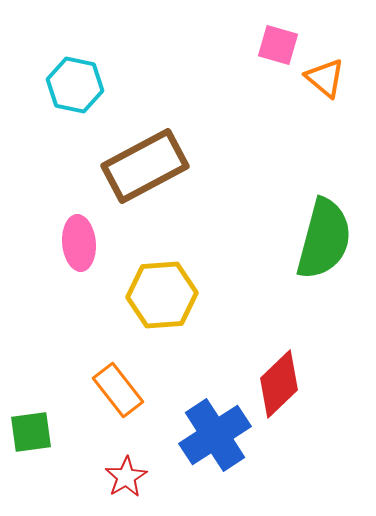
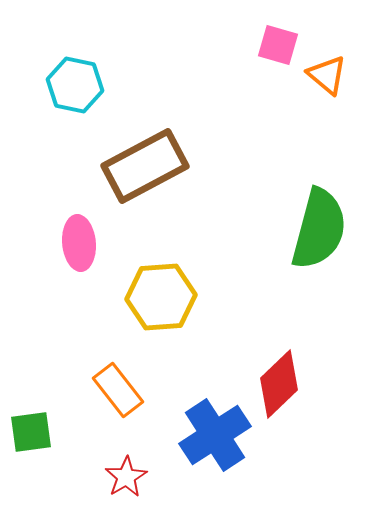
orange triangle: moved 2 px right, 3 px up
green semicircle: moved 5 px left, 10 px up
yellow hexagon: moved 1 px left, 2 px down
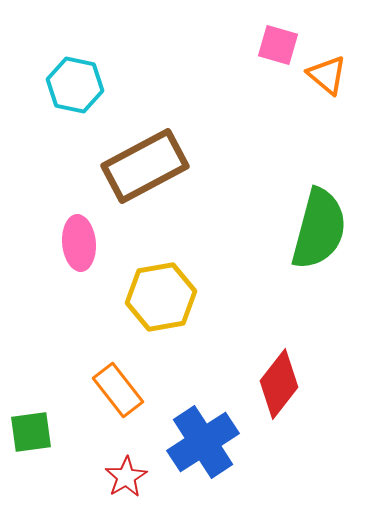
yellow hexagon: rotated 6 degrees counterclockwise
red diamond: rotated 8 degrees counterclockwise
blue cross: moved 12 px left, 7 px down
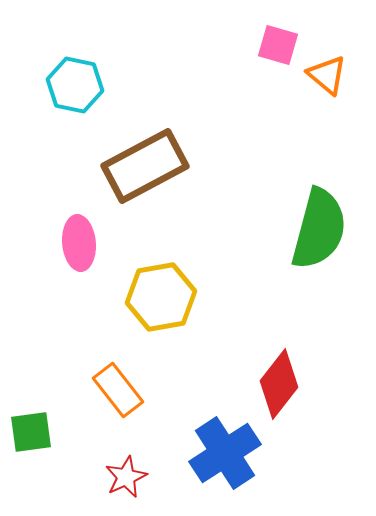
blue cross: moved 22 px right, 11 px down
red star: rotated 6 degrees clockwise
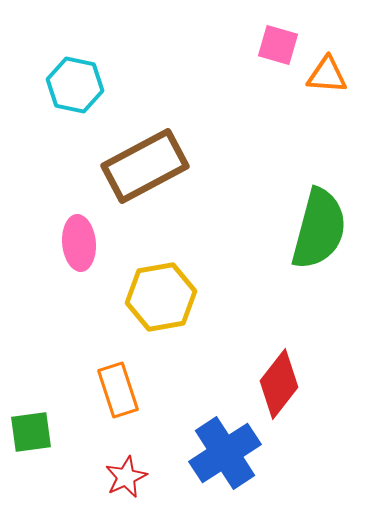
orange triangle: rotated 36 degrees counterclockwise
orange rectangle: rotated 20 degrees clockwise
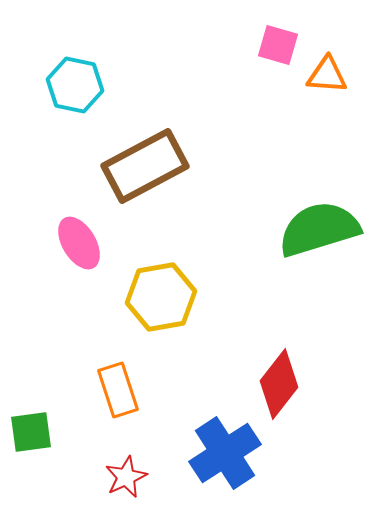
green semicircle: rotated 122 degrees counterclockwise
pink ellipse: rotated 26 degrees counterclockwise
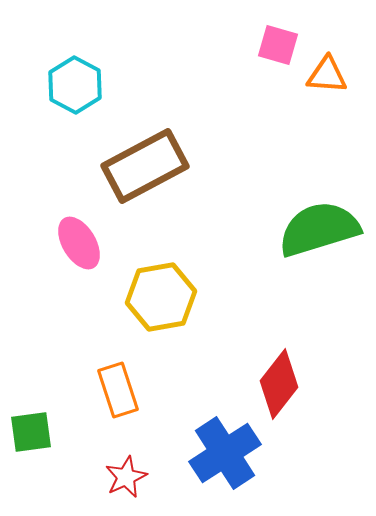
cyan hexagon: rotated 16 degrees clockwise
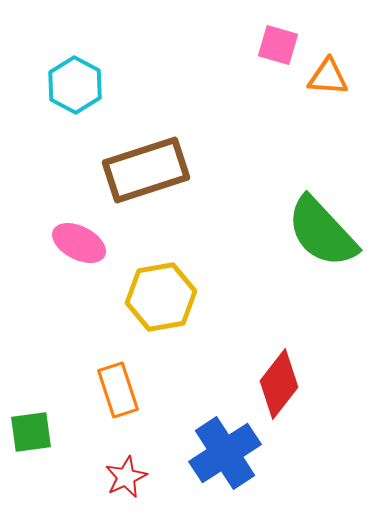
orange triangle: moved 1 px right, 2 px down
brown rectangle: moved 1 px right, 4 px down; rotated 10 degrees clockwise
green semicircle: moved 3 px right, 3 px down; rotated 116 degrees counterclockwise
pink ellipse: rotated 32 degrees counterclockwise
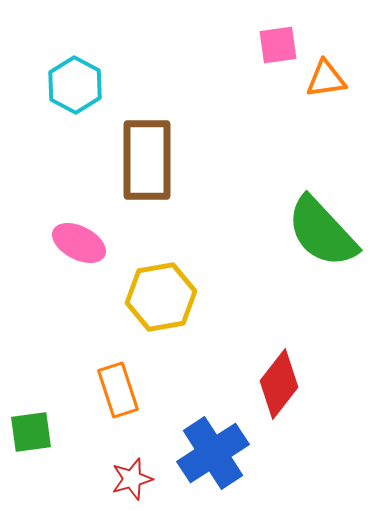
pink square: rotated 24 degrees counterclockwise
orange triangle: moved 2 px left, 2 px down; rotated 12 degrees counterclockwise
brown rectangle: moved 1 px right, 10 px up; rotated 72 degrees counterclockwise
blue cross: moved 12 px left
red star: moved 6 px right, 2 px down; rotated 9 degrees clockwise
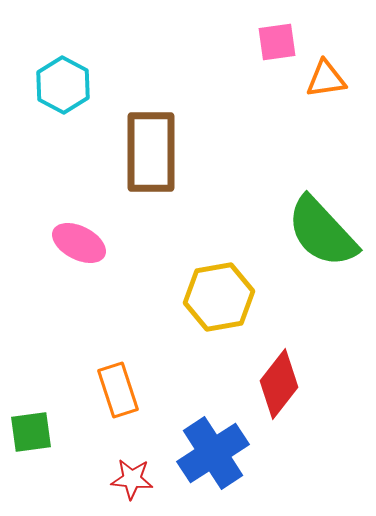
pink square: moved 1 px left, 3 px up
cyan hexagon: moved 12 px left
brown rectangle: moved 4 px right, 8 px up
yellow hexagon: moved 58 px right
red star: rotated 21 degrees clockwise
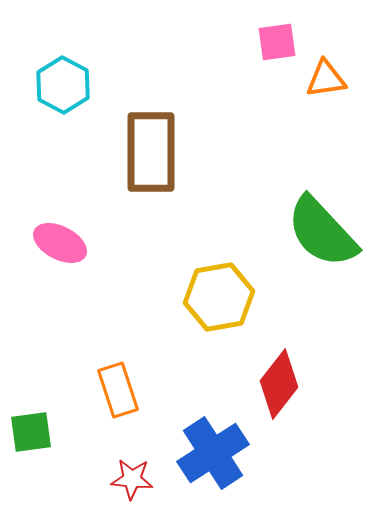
pink ellipse: moved 19 px left
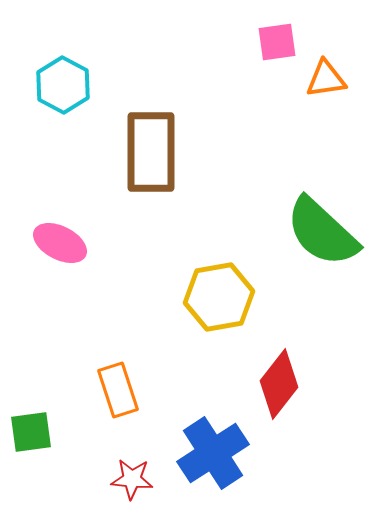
green semicircle: rotated 4 degrees counterclockwise
